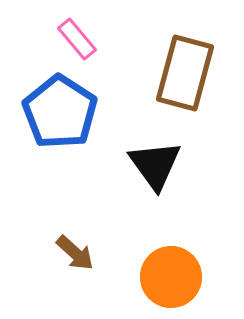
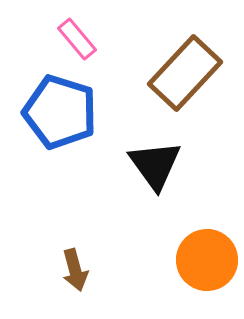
brown rectangle: rotated 28 degrees clockwise
blue pentagon: rotated 16 degrees counterclockwise
brown arrow: moved 17 px down; rotated 33 degrees clockwise
orange circle: moved 36 px right, 17 px up
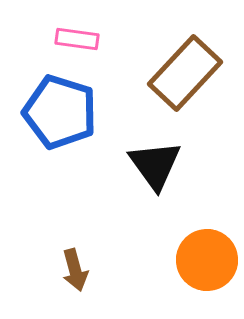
pink rectangle: rotated 42 degrees counterclockwise
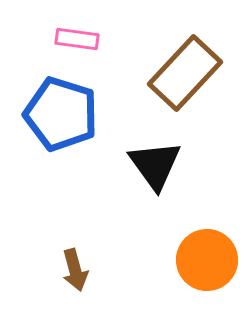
blue pentagon: moved 1 px right, 2 px down
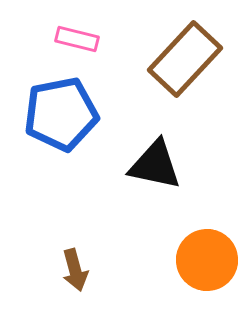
pink rectangle: rotated 6 degrees clockwise
brown rectangle: moved 14 px up
blue pentagon: rotated 28 degrees counterclockwise
black triangle: rotated 42 degrees counterclockwise
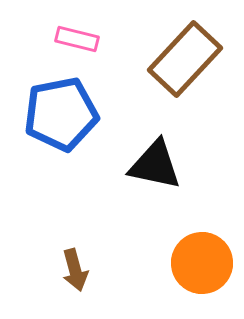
orange circle: moved 5 px left, 3 px down
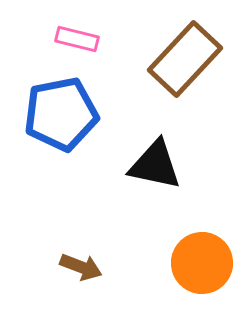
brown arrow: moved 6 px right, 3 px up; rotated 54 degrees counterclockwise
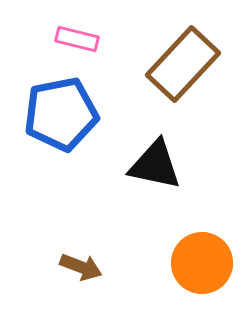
brown rectangle: moved 2 px left, 5 px down
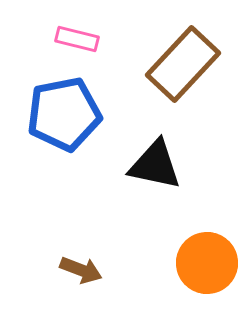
blue pentagon: moved 3 px right
orange circle: moved 5 px right
brown arrow: moved 3 px down
